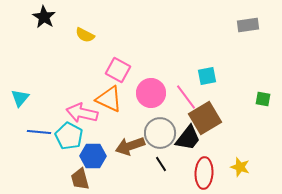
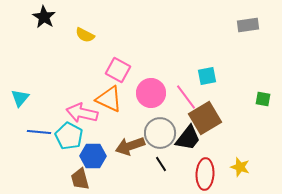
red ellipse: moved 1 px right, 1 px down
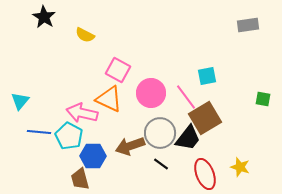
cyan triangle: moved 3 px down
black line: rotated 21 degrees counterclockwise
red ellipse: rotated 24 degrees counterclockwise
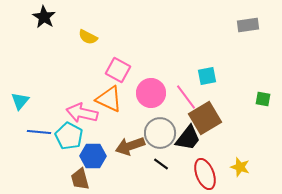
yellow semicircle: moved 3 px right, 2 px down
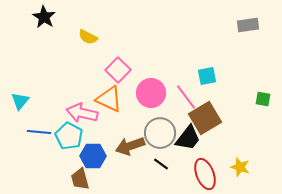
pink square: rotated 15 degrees clockwise
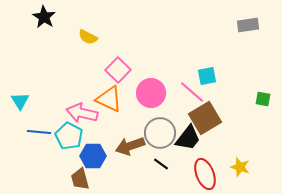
pink line: moved 6 px right, 5 px up; rotated 12 degrees counterclockwise
cyan triangle: rotated 12 degrees counterclockwise
